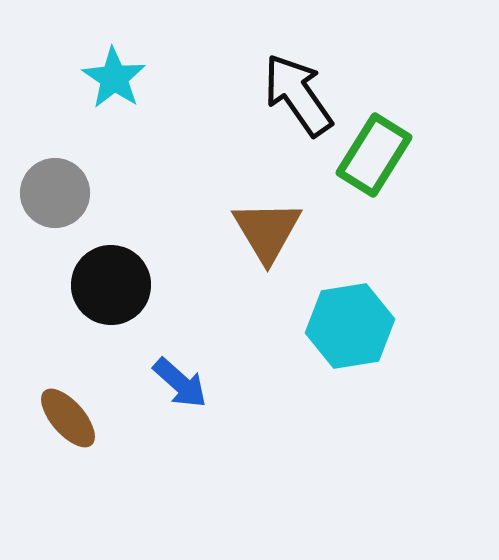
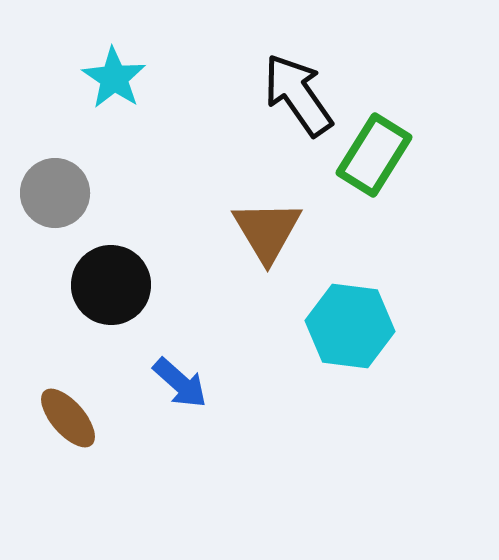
cyan hexagon: rotated 16 degrees clockwise
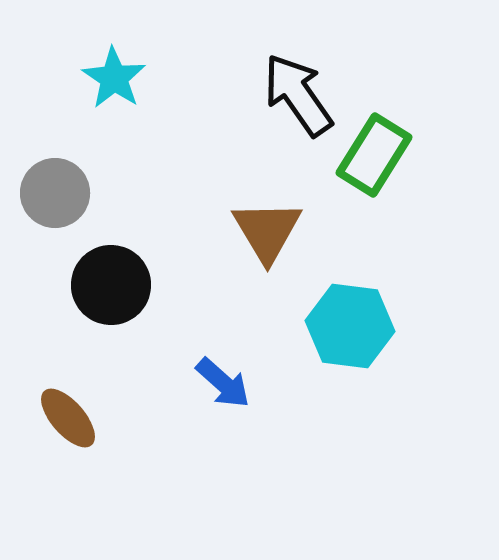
blue arrow: moved 43 px right
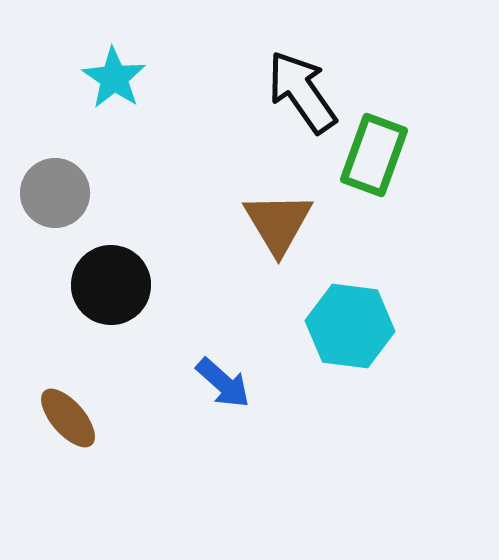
black arrow: moved 4 px right, 3 px up
green rectangle: rotated 12 degrees counterclockwise
brown triangle: moved 11 px right, 8 px up
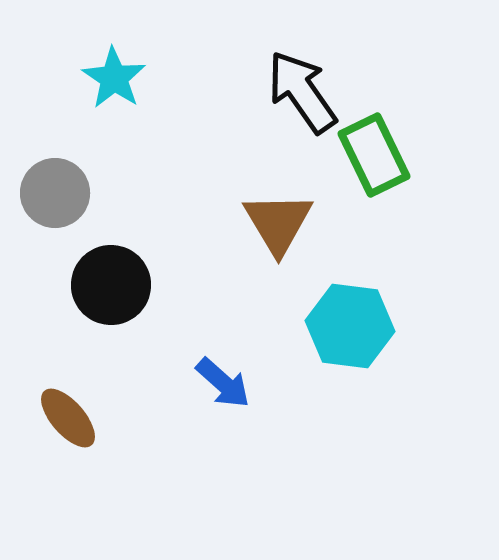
green rectangle: rotated 46 degrees counterclockwise
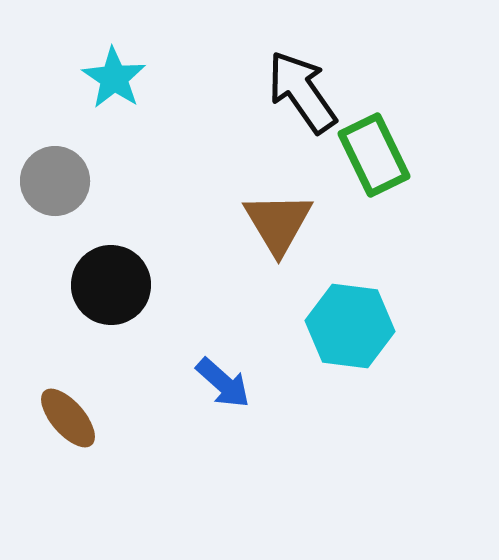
gray circle: moved 12 px up
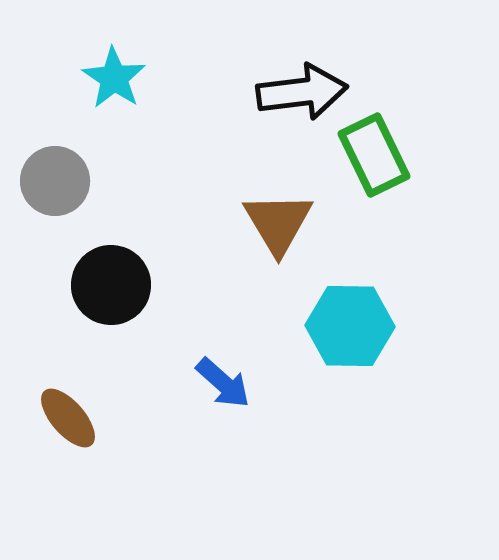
black arrow: rotated 118 degrees clockwise
cyan hexagon: rotated 6 degrees counterclockwise
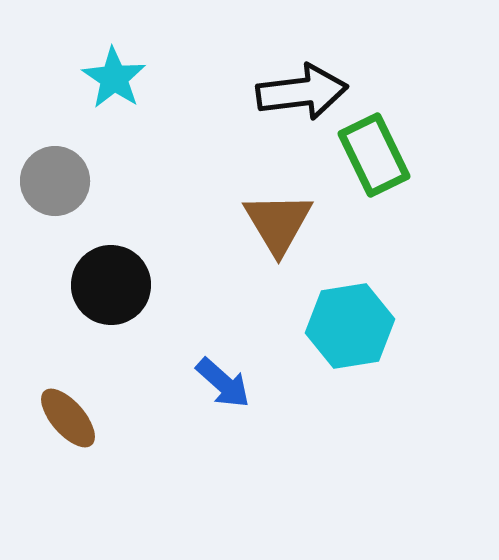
cyan hexagon: rotated 10 degrees counterclockwise
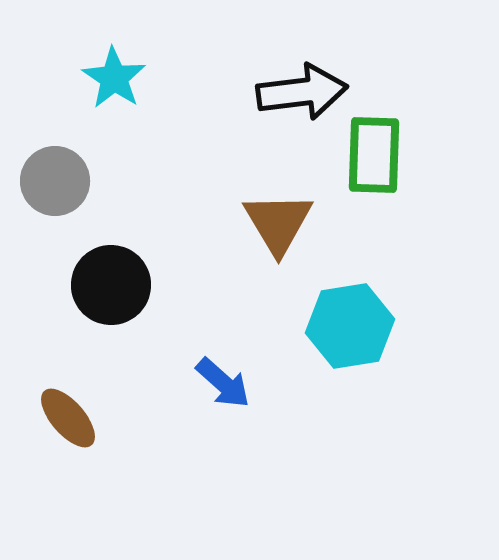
green rectangle: rotated 28 degrees clockwise
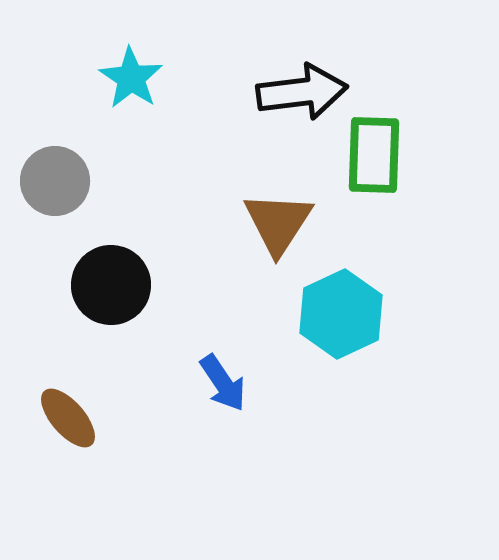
cyan star: moved 17 px right
brown triangle: rotated 4 degrees clockwise
cyan hexagon: moved 9 px left, 12 px up; rotated 16 degrees counterclockwise
blue arrow: rotated 14 degrees clockwise
